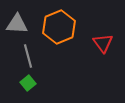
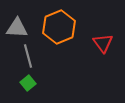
gray triangle: moved 4 px down
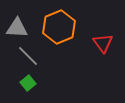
gray line: rotated 30 degrees counterclockwise
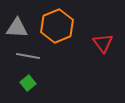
orange hexagon: moved 2 px left, 1 px up
gray line: rotated 35 degrees counterclockwise
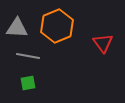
green square: rotated 28 degrees clockwise
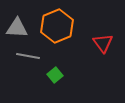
green square: moved 27 px right, 8 px up; rotated 28 degrees counterclockwise
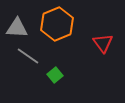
orange hexagon: moved 2 px up
gray line: rotated 25 degrees clockwise
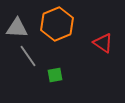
red triangle: rotated 20 degrees counterclockwise
gray line: rotated 20 degrees clockwise
green square: rotated 28 degrees clockwise
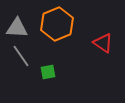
gray line: moved 7 px left
green square: moved 7 px left, 3 px up
